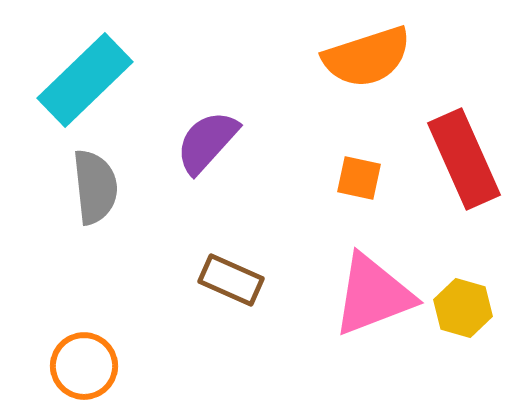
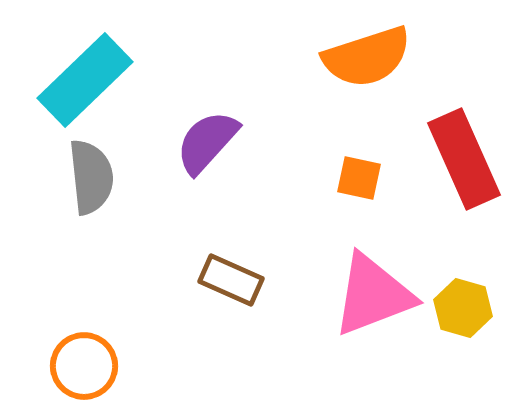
gray semicircle: moved 4 px left, 10 px up
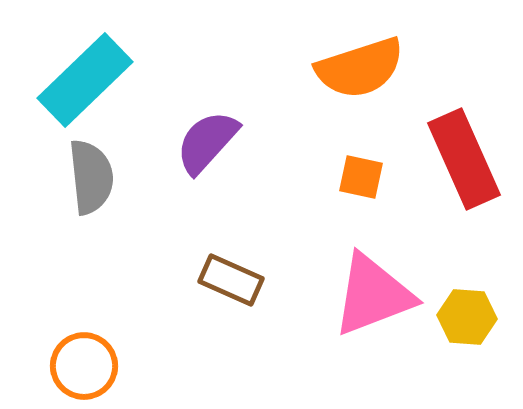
orange semicircle: moved 7 px left, 11 px down
orange square: moved 2 px right, 1 px up
yellow hexagon: moved 4 px right, 9 px down; rotated 12 degrees counterclockwise
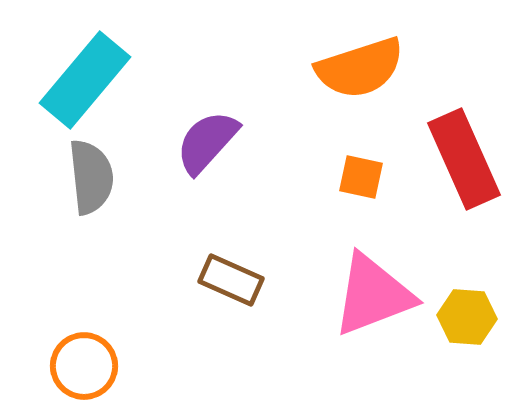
cyan rectangle: rotated 6 degrees counterclockwise
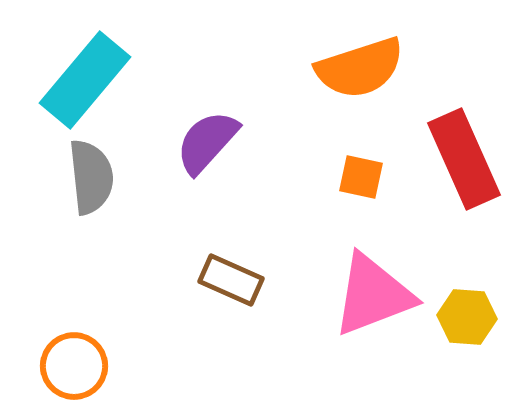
orange circle: moved 10 px left
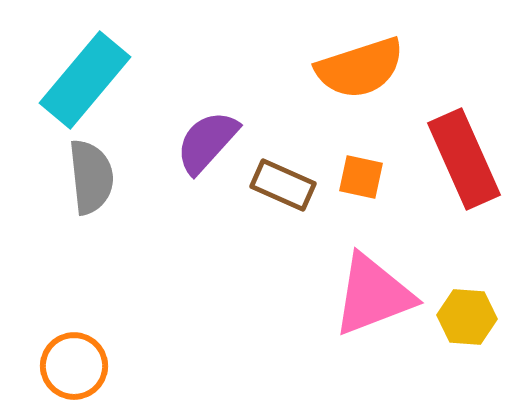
brown rectangle: moved 52 px right, 95 px up
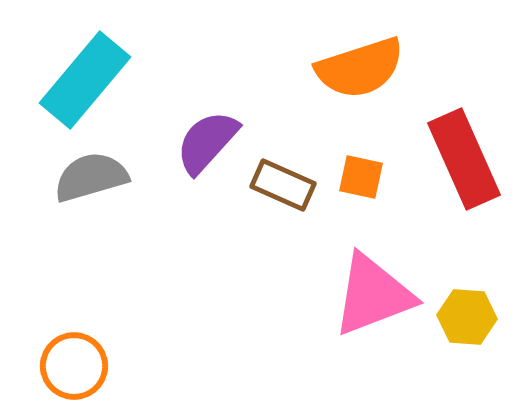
gray semicircle: rotated 100 degrees counterclockwise
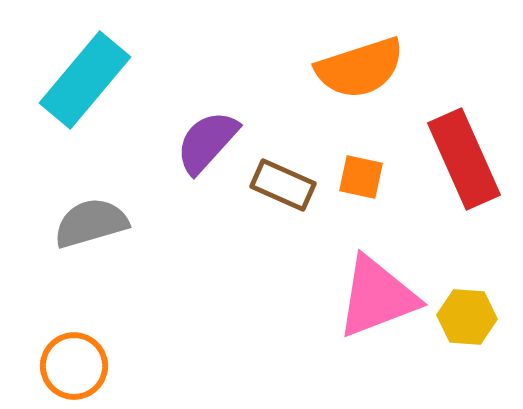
gray semicircle: moved 46 px down
pink triangle: moved 4 px right, 2 px down
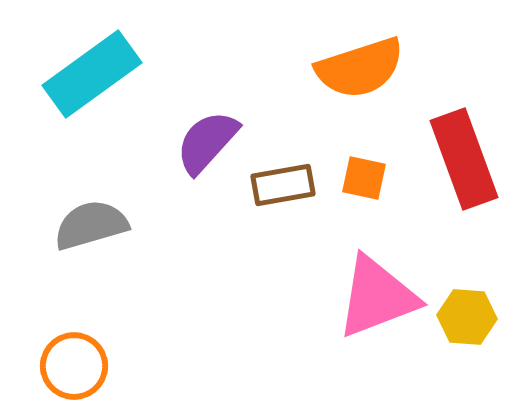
cyan rectangle: moved 7 px right, 6 px up; rotated 14 degrees clockwise
red rectangle: rotated 4 degrees clockwise
orange square: moved 3 px right, 1 px down
brown rectangle: rotated 34 degrees counterclockwise
gray semicircle: moved 2 px down
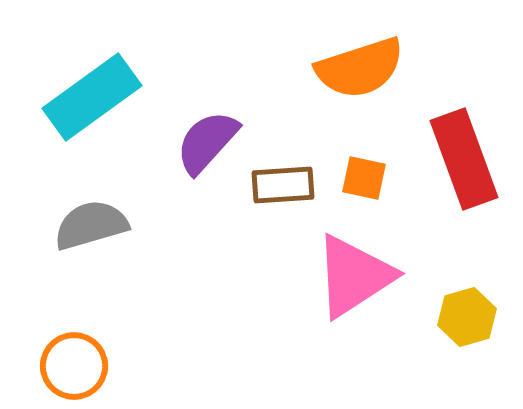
cyan rectangle: moved 23 px down
brown rectangle: rotated 6 degrees clockwise
pink triangle: moved 23 px left, 21 px up; rotated 12 degrees counterclockwise
yellow hexagon: rotated 20 degrees counterclockwise
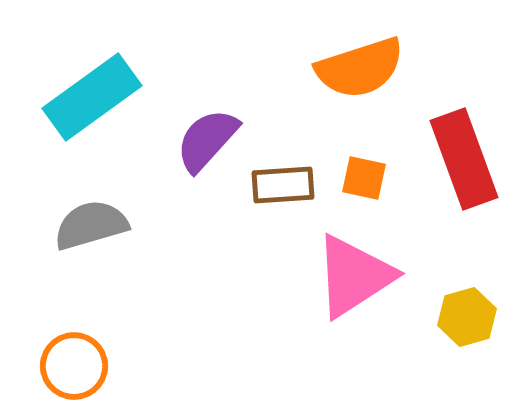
purple semicircle: moved 2 px up
